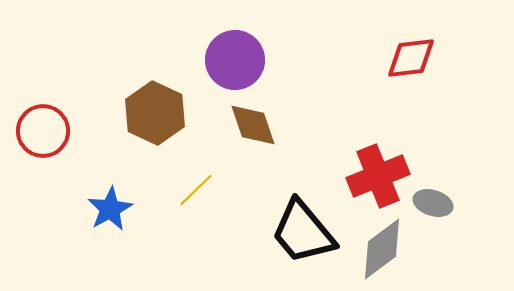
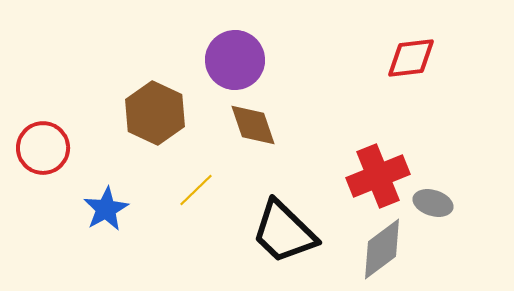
red circle: moved 17 px down
blue star: moved 4 px left
black trapezoid: moved 19 px left; rotated 6 degrees counterclockwise
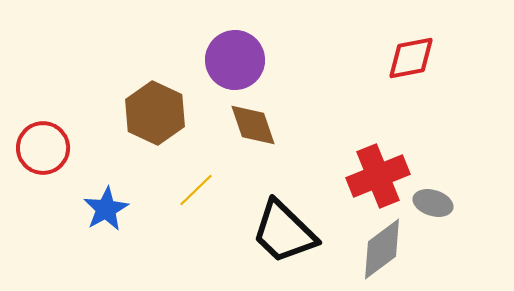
red diamond: rotated 4 degrees counterclockwise
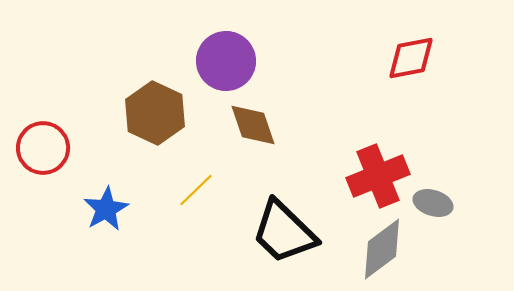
purple circle: moved 9 px left, 1 px down
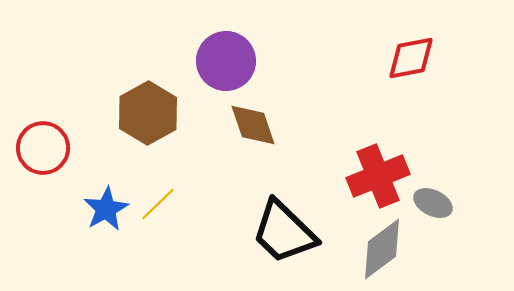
brown hexagon: moved 7 px left; rotated 6 degrees clockwise
yellow line: moved 38 px left, 14 px down
gray ellipse: rotated 9 degrees clockwise
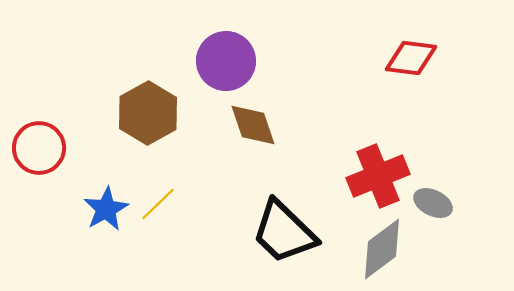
red diamond: rotated 18 degrees clockwise
red circle: moved 4 px left
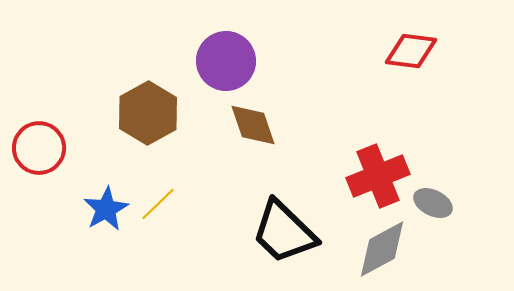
red diamond: moved 7 px up
gray diamond: rotated 8 degrees clockwise
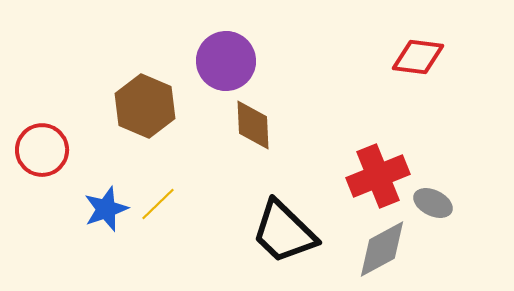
red diamond: moved 7 px right, 6 px down
brown hexagon: moved 3 px left, 7 px up; rotated 8 degrees counterclockwise
brown diamond: rotated 16 degrees clockwise
red circle: moved 3 px right, 2 px down
blue star: rotated 9 degrees clockwise
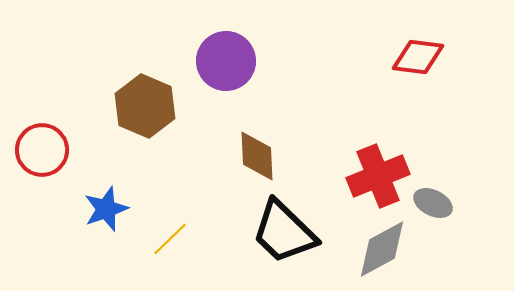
brown diamond: moved 4 px right, 31 px down
yellow line: moved 12 px right, 35 px down
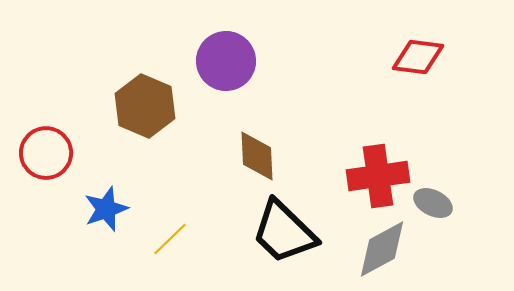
red circle: moved 4 px right, 3 px down
red cross: rotated 14 degrees clockwise
